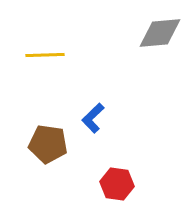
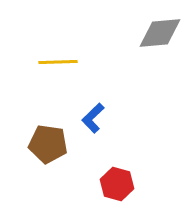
yellow line: moved 13 px right, 7 px down
red hexagon: rotated 8 degrees clockwise
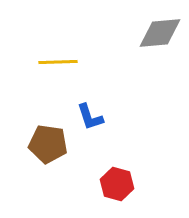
blue L-shape: moved 3 px left, 1 px up; rotated 64 degrees counterclockwise
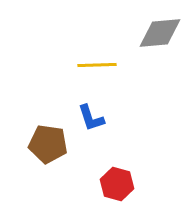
yellow line: moved 39 px right, 3 px down
blue L-shape: moved 1 px right, 1 px down
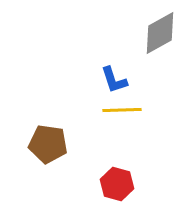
gray diamond: rotated 24 degrees counterclockwise
yellow line: moved 25 px right, 45 px down
blue L-shape: moved 23 px right, 38 px up
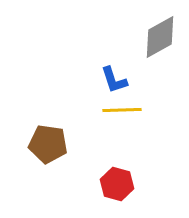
gray diamond: moved 4 px down
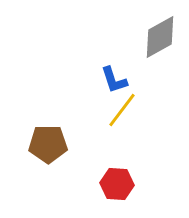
yellow line: rotated 51 degrees counterclockwise
brown pentagon: rotated 9 degrees counterclockwise
red hexagon: rotated 12 degrees counterclockwise
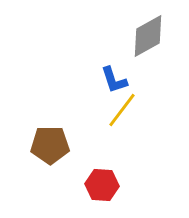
gray diamond: moved 12 px left, 1 px up
brown pentagon: moved 2 px right, 1 px down
red hexagon: moved 15 px left, 1 px down
